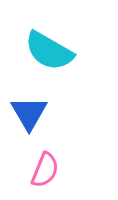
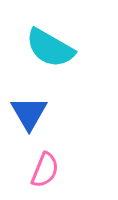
cyan semicircle: moved 1 px right, 3 px up
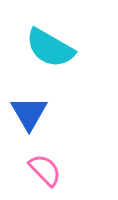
pink semicircle: rotated 66 degrees counterclockwise
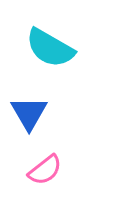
pink semicircle: rotated 96 degrees clockwise
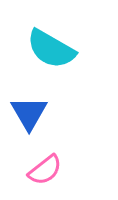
cyan semicircle: moved 1 px right, 1 px down
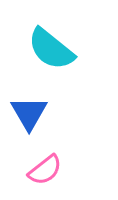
cyan semicircle: rotated 9 degrees clockwise
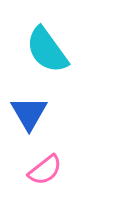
cyan semicircle: moved 4 px left, 1 px down; rotated 15 degrees clockwise
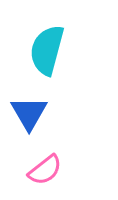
cyan semicircle: rotated 51 degrees clockwise
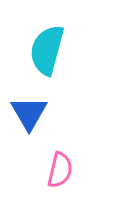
pink semicircle: moved 15 px right; rotated 39 degrees counterclockwise
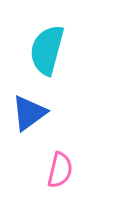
blue triangle: rotated 24 degrees clockwise
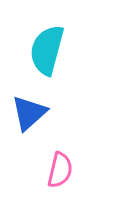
blue triangle: rotated 6 degrees counterclockwise
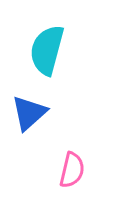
pink semicircle: moved 12 px right
